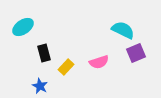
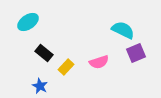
cyan ellipse: moved 5 px right, 5 px up
black rectangle: rotated 36 degrees counterclockwise
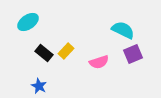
purple square: moved 3 px left, 1 px down
yellow rectangle: moved 16 px up
blue star: moved 1 px left
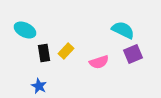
cyan ellipse: moved 3 px left, 8 px down; rotated 60 degrees clockwise
black rectangle: rotated 42 degrees clockwise
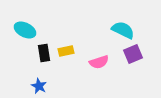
yellow rectangle: rotated 35 degrees clockwise
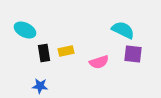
purple square: rotated 30 degrees clockwise
blue star: moved 1 px right; rotated 21 degrees counterclockwise
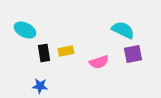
purple square: rotated 18 degrees counterclockwise
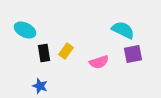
yellow rectangle: rotated 42 degrees counterclockwise
blue star: rotated 14 degrees clockwise
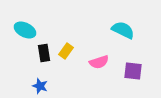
purple square: moved 17 px down; rotated 18 degrees clockwise
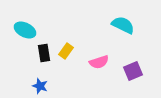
cyan semicircle: moved 5 px up
purple square: rotated 30 degrees counterclockwise
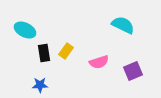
blue star: moved 1 px up; rotated 21 degrees counterclockwise
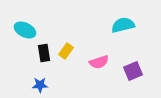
cyan semicircle: rotated 40 degrees counterclockwise
